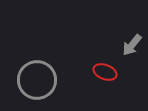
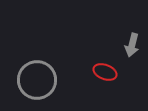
gray arrow: rotated 25 degrees counterclockwise
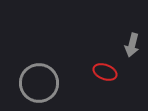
gray circle: moved 2 px right, 3 px down
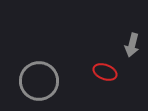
gray circle: moved 2 px up
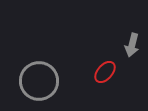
red ellipse: rotated 70 degrees counterclockwise
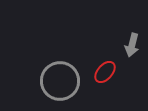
gray circle: moved 21 px right
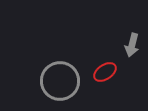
red ellipse: rotated 15 degrees clockwise
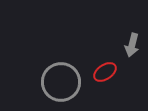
gray circle: moved 1 px right, 1 px down
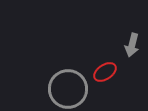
gray circle: moved 7 px right, 7 px down
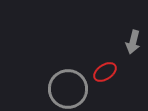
gray arrow: moved 1 px right, 3 px up
